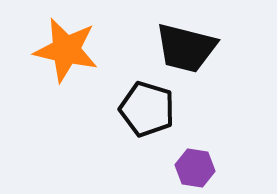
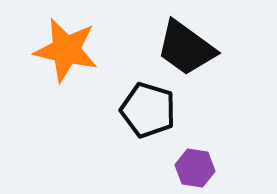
black trapezoid: rotated 22 degrees clockwise
black pentagon: moved 1 px right, 1 px down
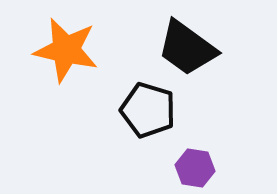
black trapezoid: moved 1 px right
